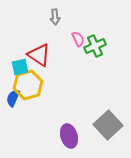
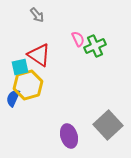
gray arrow: moved 18 px left, 2 px up; rotated 35 degrees counterclockwise
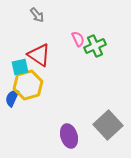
blue semicircle: moved 1 px left
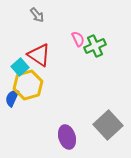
cyan square: rotated 30 degrees counterclockwise
purple ellipse: moved 2 px left, 1 px down
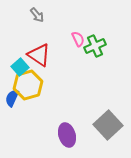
purple ellipse: moved 2 px up
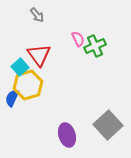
red triangle: rotated 20 degrees clockwise
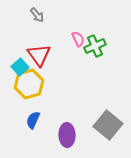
yellow hexagon: moved 1 px right, 1 px up
blue semicircle: moved 21 px right, 22 px down
gray square: rotated 8 degrees counterclockwise
purple ellipse: rotated 15 degrees clockwise
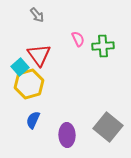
green cross: moved 8 px right; rotated 20 degrees clockwise
gray square: moved 2 px down
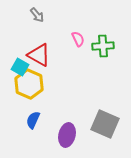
red triangle: rotated 25 degrees counterclockwise
cyan square: rotated 18 degrees counterclockwise
yellow hexagon: rotated 20 degrees counterclockwise
gray square: moved 3 px left, 3 px up; rotated 16 degrees counterclockwise
purple ellipse: rotated 15 degrees clockwise
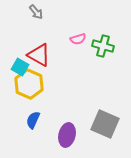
gray arrow: moved 1 px left, 3 px up
pink semicircle: rotated 98 degrees clockwise
green cross: rotated 20 degrees clockwise
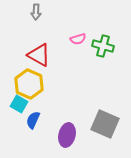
gray arrow: rotated 42 degrees clockwise
cyan square: moved 1 px left, 37 px down
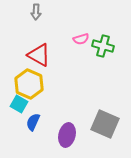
pink semicircle: moved 3 px right
blue semicircle: moved 2 px down
